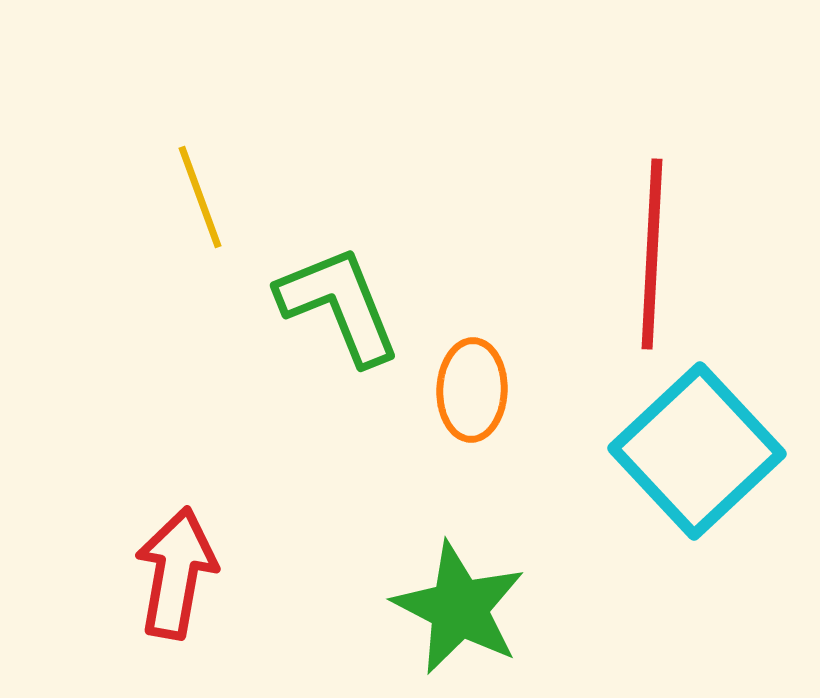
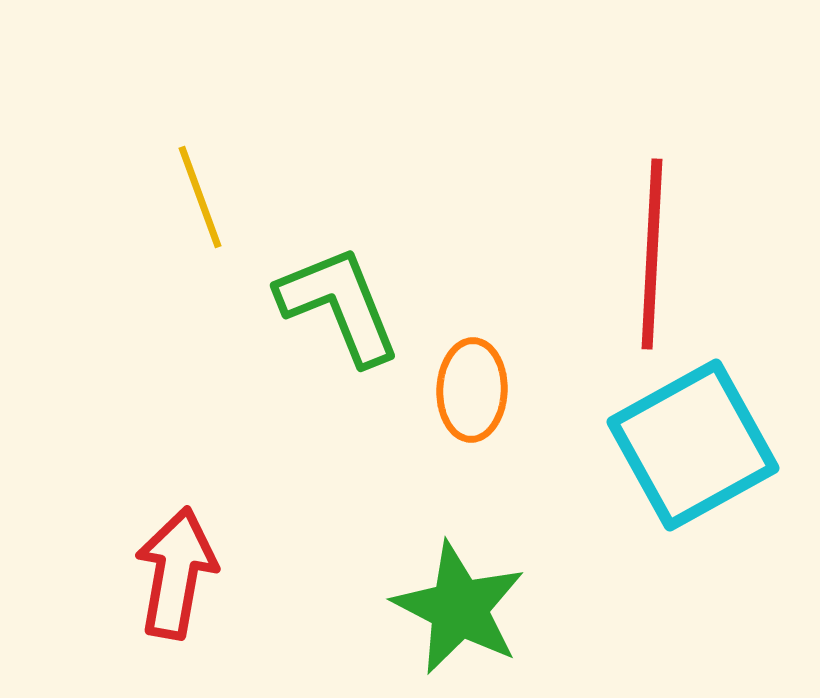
cyan square: moved 4 px left, 6 px up; rotated 14 degrees clockwise
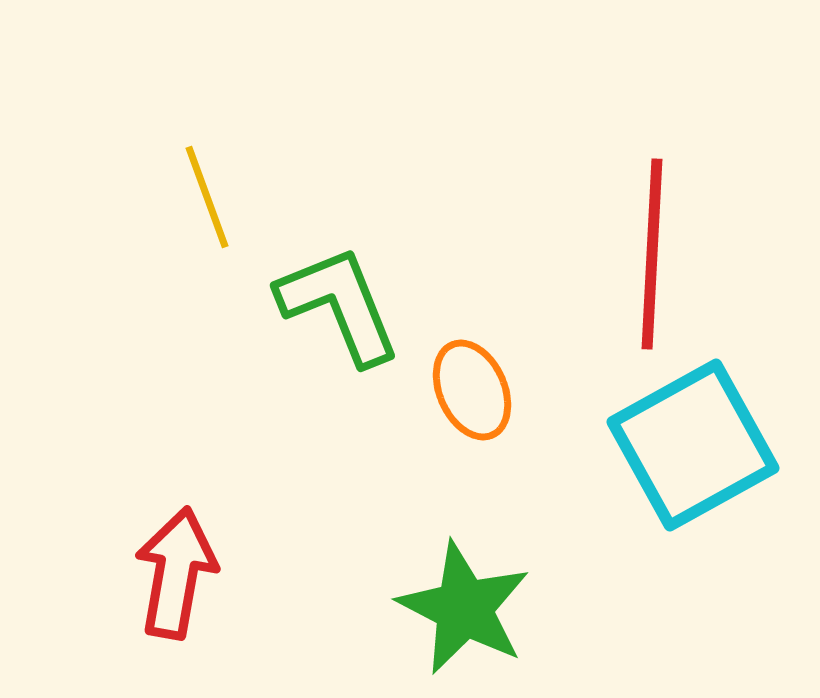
yellow line: moved 7 px right
orange ellipse: rotated 26 degrees counterclockwise
green star: moved 5 px right
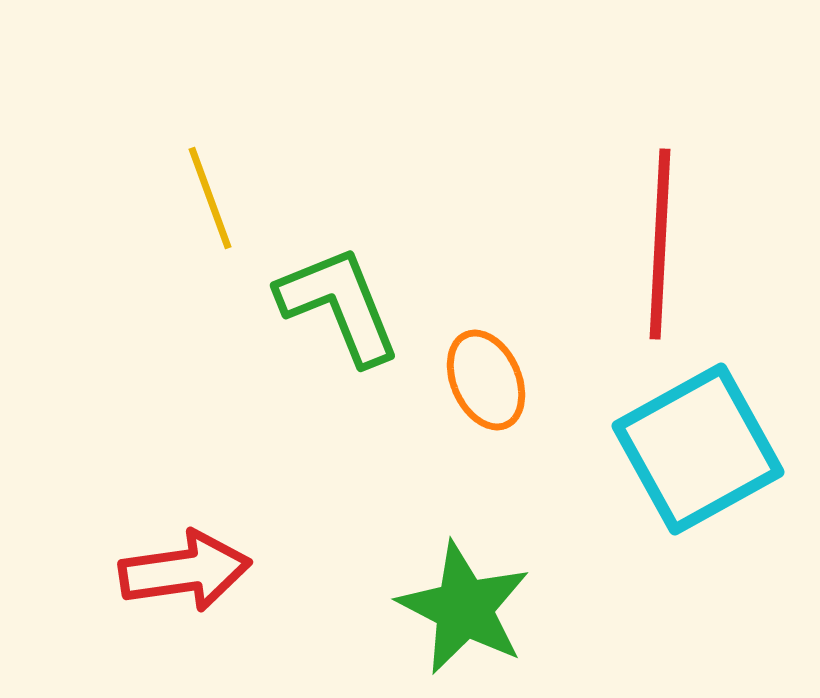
yellow line: moved 3 px right, 1 px down
red line: moved 8 px right, 10 px up
orange ellipse: moved 14 px right, 10 px up
cyan square: moved 5 px right, 4 px down
red arrow: moved 9 px right, 2 px up; rotated 72 degrees clockwise
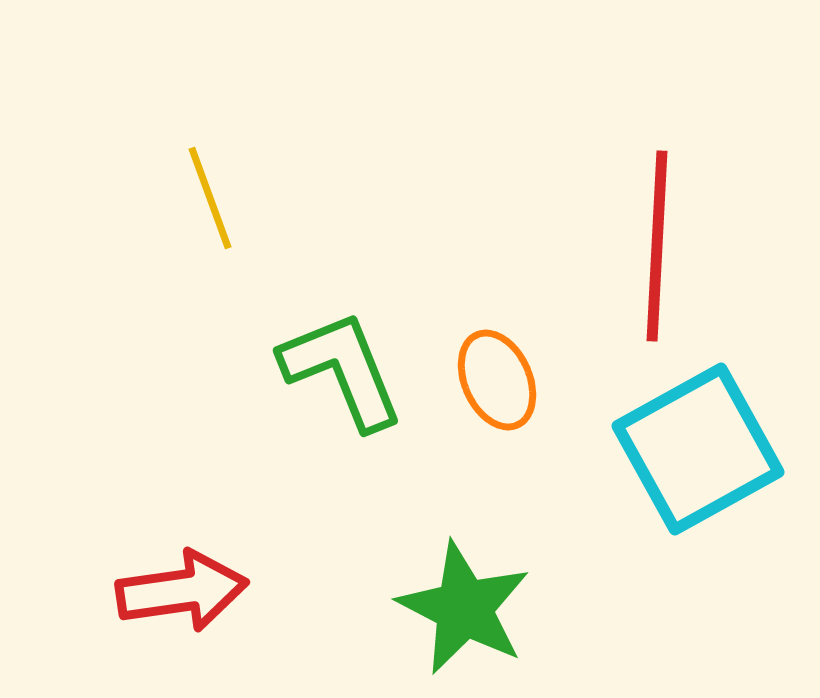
red line: moved 3 px left, 2 px down
green L-shape: moved 3 px right, 65 px down
orange ellipse: moved 11 px right
red arrow: moved 3 px left, 20 px down
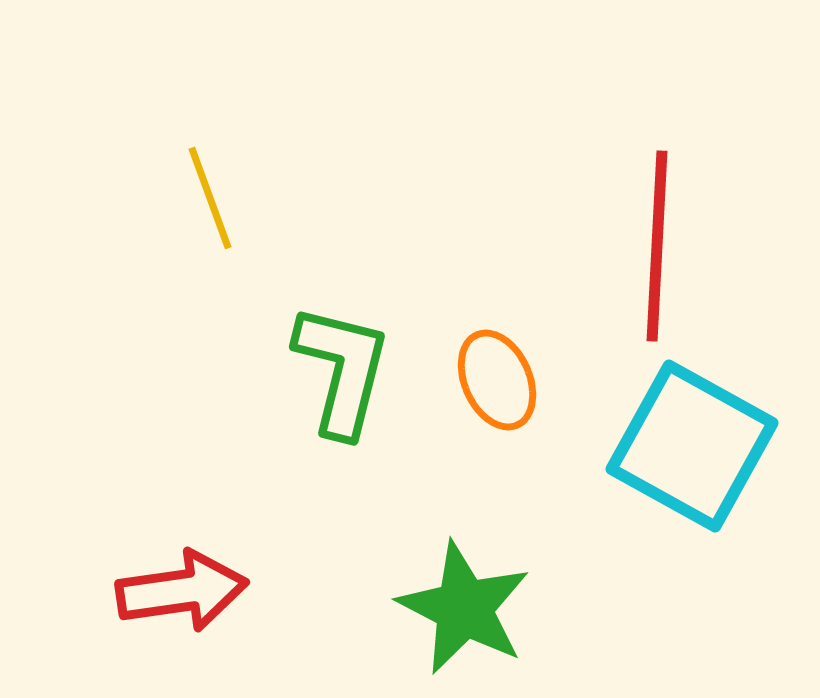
green L-shape: rotated 36 degrees clockwise
cyan square: moved 6 px left, 3 px up; rotated 32 degrees counterclockwise
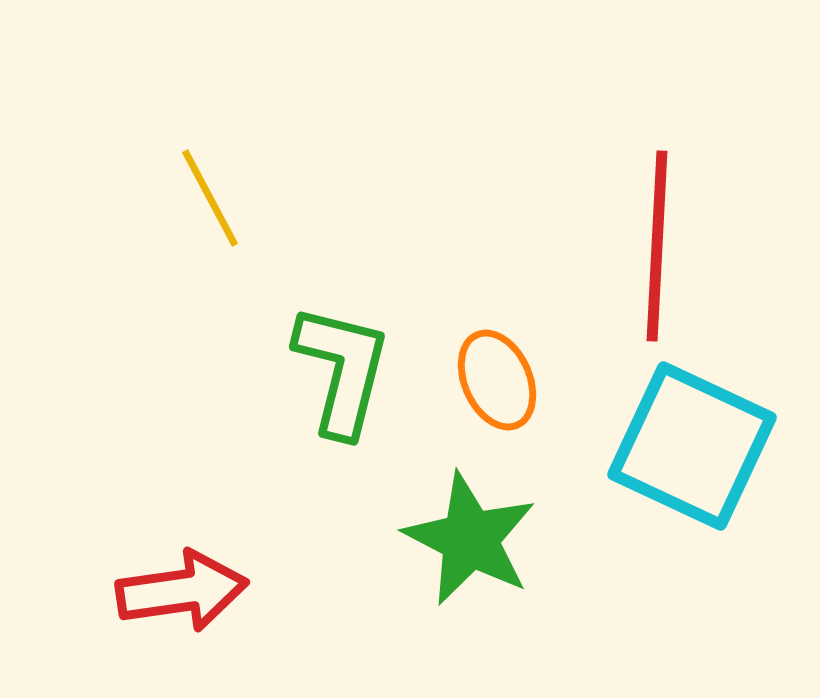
yellow line: rotated 8 degrees counterclockwise
cyan square: rotated 4 degrees counterclockwise
green star: moved 6 px right, 69 px up
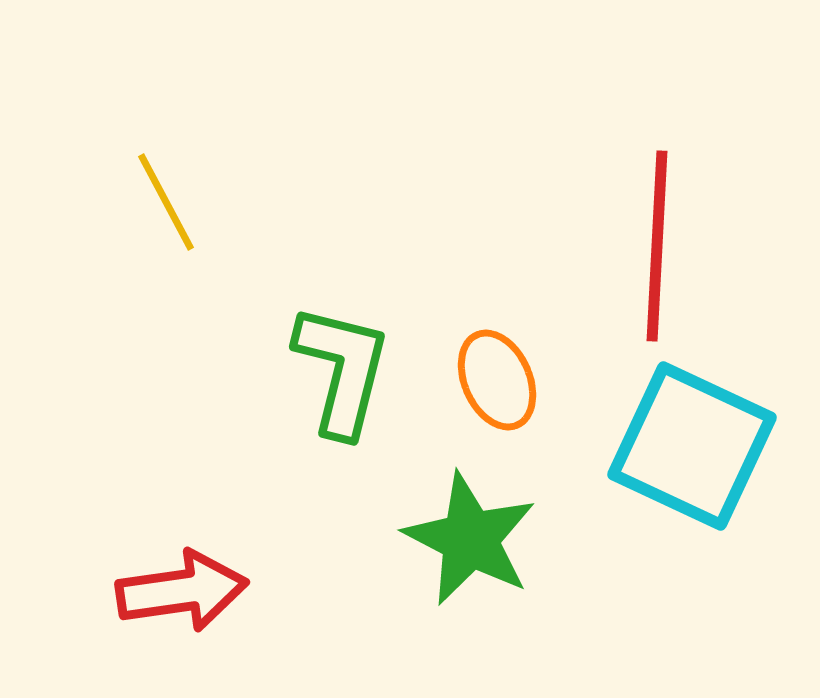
yellow line: moved 44 px left, 4 px down
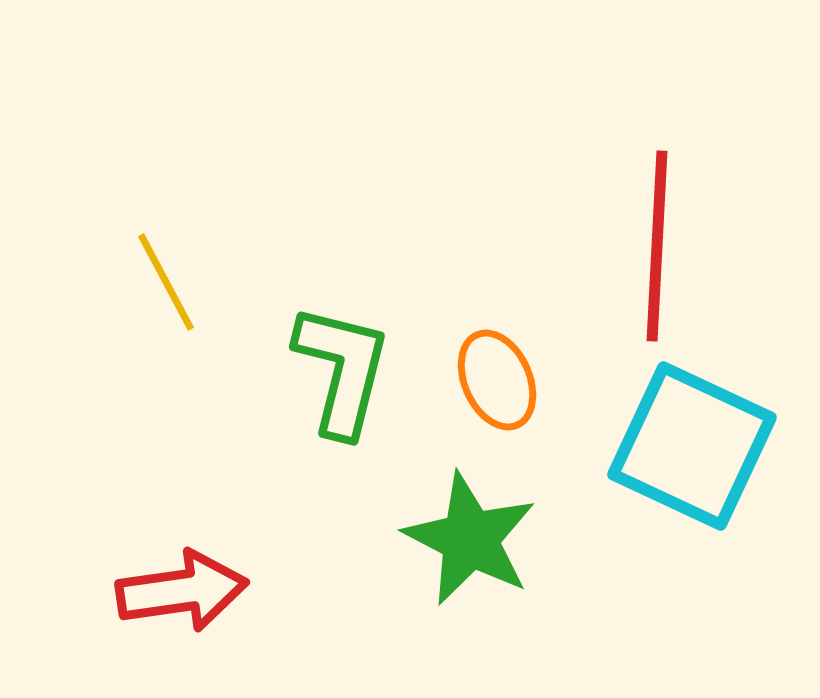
yellow line: moved 80 px down
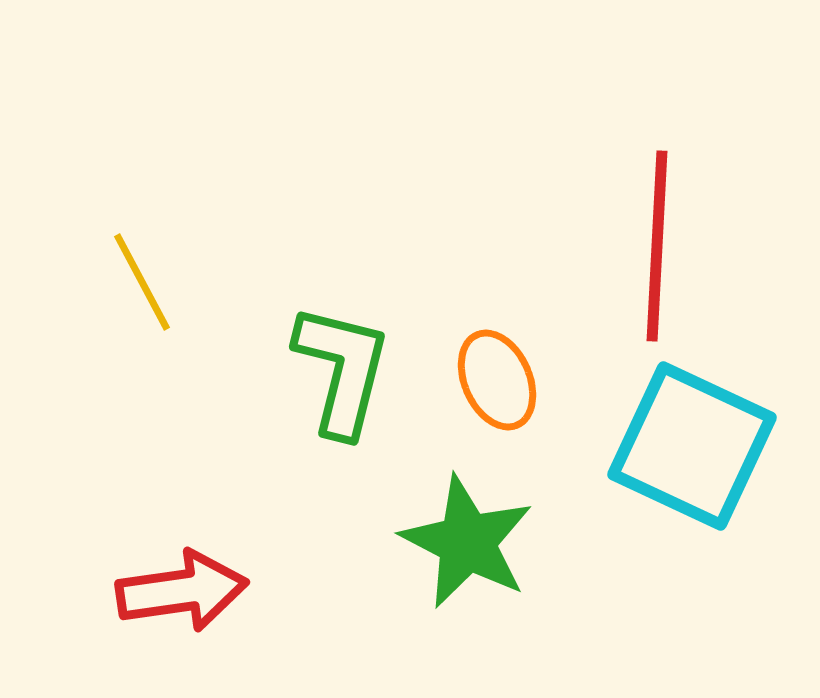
yellow line: moved 24 px left
green star: moved 3 px left, 3 px down
